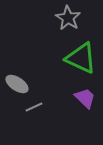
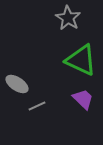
green triangle: moved 2 px down
purple trapezoid: moved 2 px left, 1 px down
gray line: moved 3 px right, 1 px up
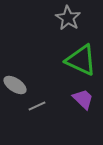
gray ellipse: moved 2 px left, 1 px down
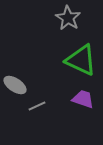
purple trapezoid: rotated 25 degrees counterclockwise
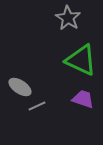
gray ellipse: moved 5 px right, 2 px down
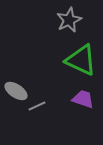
gray star: moved 1 px right, 2 px down; rotated 15 degrees clockwise
gray ellipse: moved 4 px left, 4 px down
